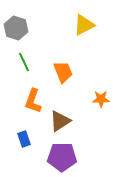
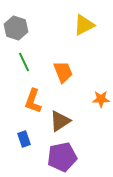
purple pentagon: rotated 12 degrees counterclockwise
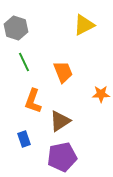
orange star: moved 5 px up
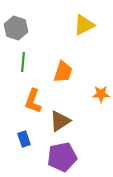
green line: moved 1 px left; rotated 30 degrees clockwise
orange trapezoid: rotated 40 degrees clockwise
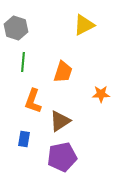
blue rectangle: rotated 28 degrees clockwise
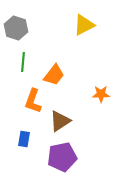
orange trapezoid: moved 9 px left, 3 px down; rotated 20 degrees clockwise
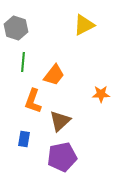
brown triangle: rotated 10 degrees counterclockwise
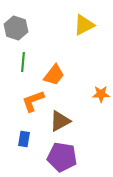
orange L-shape: rotated 50 degrees clockwise
brown triangle: rotated 15 degrees clockwise
purple pentagon: rotated 20 degrees clockwise
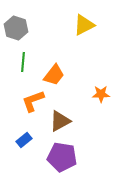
blue rectangle: moved 1 px down; rotated 42 degrees clockwise
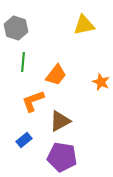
yellow triangle: rotated 15 degrees clockwise
orange trapezoid: moved 2 px right
orange star: moved 12 px up; rotated 24 degrees clockwise
